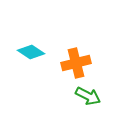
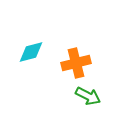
cyan diamond: rotated 48 degrees counterclockwise
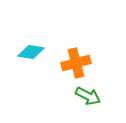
cyan diamond: rotated 24 degrees clockwise
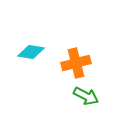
green arrow: moved 2 px left
